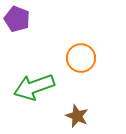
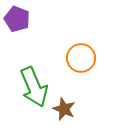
green arrow: rotated 93 degrees counterclockwise
brown star: moved 13 px left, 7 px up
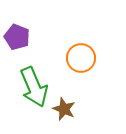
purple pentagon: moved 18 px down
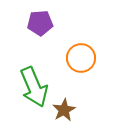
purple pentagon: moved 23 px right, 14 px up; rotated 25 degrees counterclockwise
brown star: moved 1 px down; rotated 20 degrees clockwise
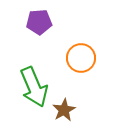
purple pentagon: moved 1 px left, 1 px up
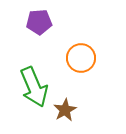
brown star: moved 1 px right
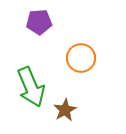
green arrow: moved 3 px left
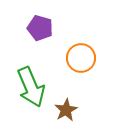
purple pentagon: moved 1 px right, 6 px down; rotated 20 degrees clockwise
brown star: moved 1 px right
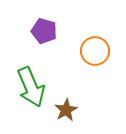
purple pentagon: moved 4 px right, 3 px down
orange circle: moved 14 px right, 7 px up
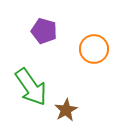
orange circle: moved 1 px left, 2 px up
green arrow: rotated 12 degrees counterclockwise
